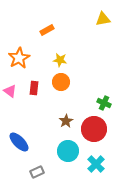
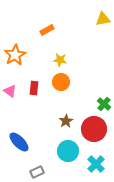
orange star: moved 4 px left, 3 px up
green cross: moved 1 px down; rotated 16 degrees clockwise
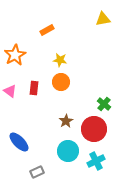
cyan cross: moved 3 px up; rotated 18 degrees clockwise
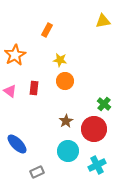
yellow triangle: moved 2 px down
orange rectangle: rotated 32 degrees counterclockwise
orange circle: moved 4 px right, 1 px up
blue ellipse: moved 2 px left, 2 px down
cyan cross: moved 1 px right, 4 px down
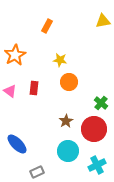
orange rectangle: moved 4 px up
orange circle: moved 4 px right, 1 px down
green cross: moved 3 px left, 1 px up
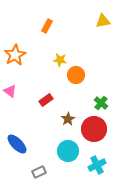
orange circle: moved 7 px right, 7 px up
red rectangle: moved 12 px right, 12 px down; rotated 48 degrees clockwise
brown star: moved 2 px right, 2 px up
gray rectangle: moved 2 px right
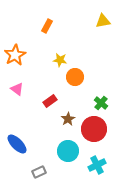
orange circle: moved 1 px left, 2 px down
pink triangle: moved 7 px right, 2 px up
red rectangle: moved 4 px right, 1 px down
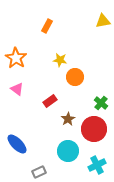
orange star: moved 1 px right, 3 px down; rotated 10 degrees counterclockwise
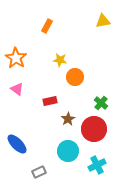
red rectangle: rotated 24 degrees clockwise
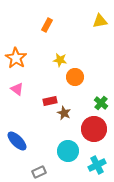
yellow triangle: moved 3 px left
orange rectangle: moved 1 px up
brown star: moved 4 px left, 6 px up; rotated 16 degrees counterclockwise
blue ellipse: moved 3 px up
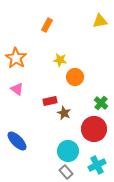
gray rectangle: moved 27 px right; rotated 72 degrees clockwise
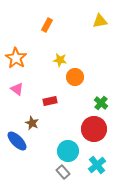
brown star: moved 32 px left, 10 px down
cyan cross: rotated 12 degrees counterclockwise
gray rectangle: moved 3 px left
